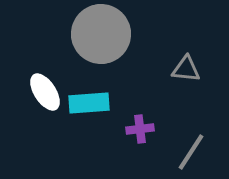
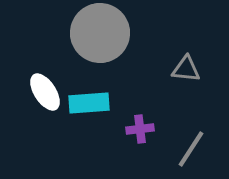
gray circle: moved 1 px left, 1 px up
gray line: moved 3 px up
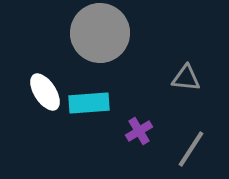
gray triangle: moved 9 px down
purple cross: moved 1 px left, 2 px down; rotated 24 degrees counterclockwise
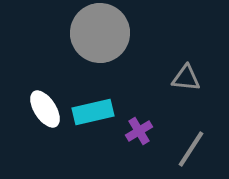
white ellipse: moved 17 px down
cyan rectangle: moved 4 px right, 9 px down; rotated 9 degrees counterclockwise
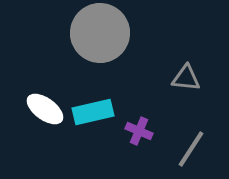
white ellipse: rotated 21 degrees counterclockwise
purple cross: rotated 36 degrees counterclockwise
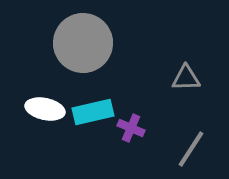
gray circle: moved 17 px left, 10 px down
gray triangle: rotated 8 degrees counterclockwise
white ellipse: rotated 24 degrees counterclockwise
purple cross: moved 8 px left, 3 px up
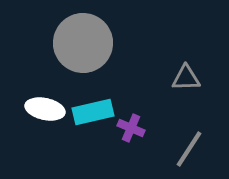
gray line: moved 2 px left
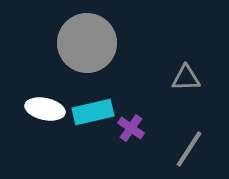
gray circle: moved 4 px right
purple cross: rotated 12 degrees clockwise
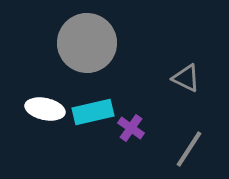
gray triangle: rotated 28 degrees clockwise
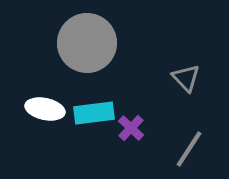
gray triangle: rotated 20 degrees clockwise
cyan rectangle: moved 1 px right, 1 px down; rotated 6 degrees clockwise
purple cross: rotated 8 degrees clockwise
